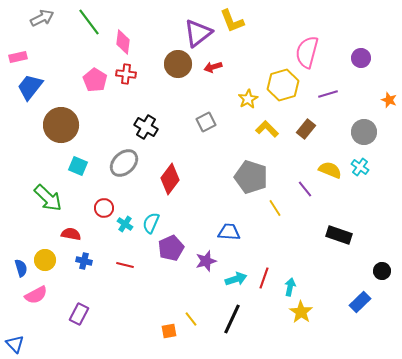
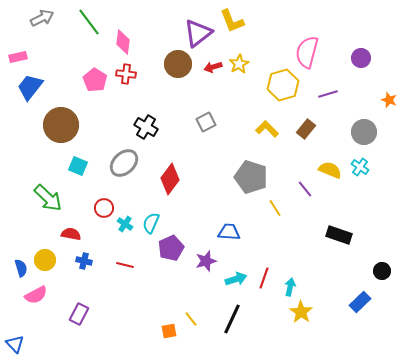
yellow star at (248, 99): moved 9 px left, 35 px up
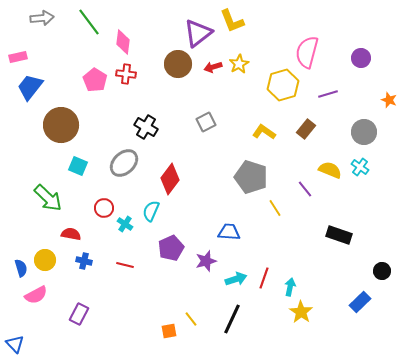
gray arrow at (42, 18): rotated 20 degrees clockwise
yellow L-shape at (267, 129): moved 3 px left, 3 px down; rotated 10 degrees counterclockwise
cyan semicircle at (151, 223): moved 12 px up
